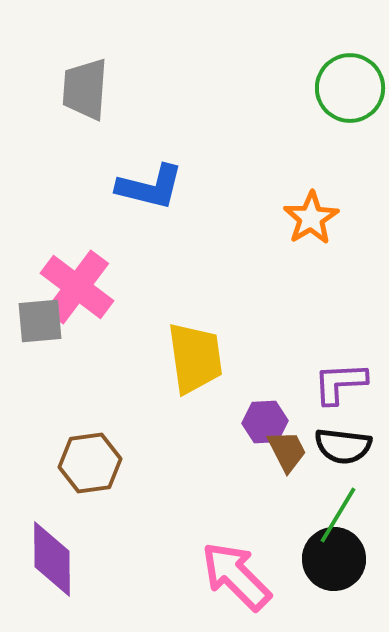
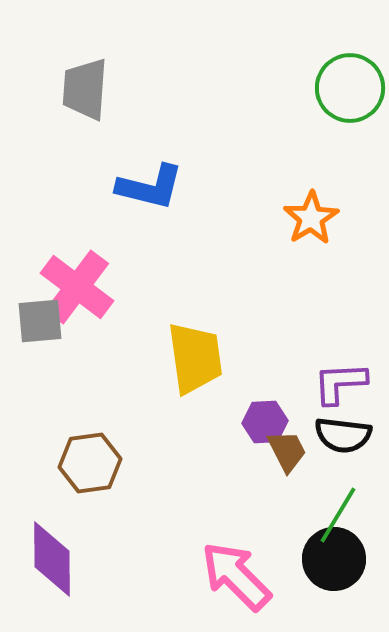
black semicircle: moved 11 px up
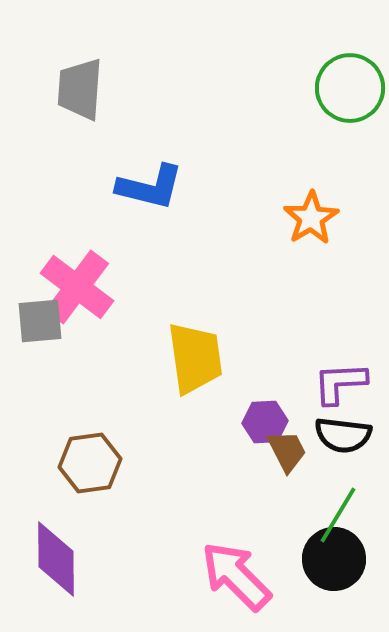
gray trapezoid: moved 5 px left
purple diamond: moved 4 px right
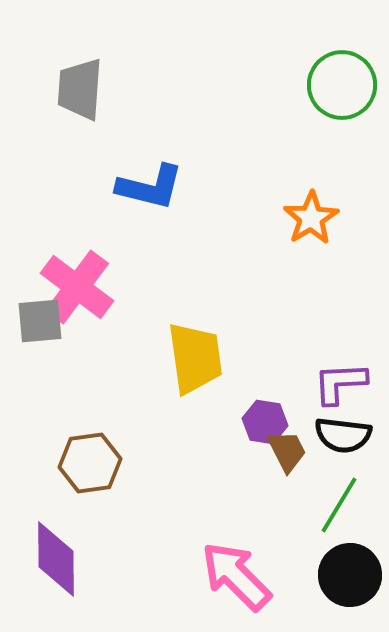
green circle: moved 8 px left, 3 px up
purple hexagon: rotated 12 degrees clockwise
green line: moved 1 px right, 10 px up
black circle: moved 16 px right, 16 px down
